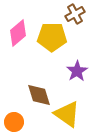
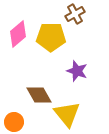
pink diamond: moved 1 px down
yellow pentagon: moved 1 px left
purple star: rotated 20 degrees counterclockwise
brown diamond: rotated 12 degrees counterclockwise
yellow triangle: rotated 16 degrees clockwise
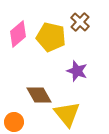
brown cross: moved 5 px right, 8 px down; rotated 18 degrees counterclockwise
yellow pentagon: rotated 12 degrees clockwise
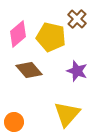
brown cross: moved 3 px left, 3 px up
brown diamond: moved 10 px left, 25 px up; rotated 12 degrees counterclockwise
yellow triangle: rotated 20 degrees clockwise
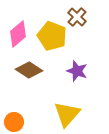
brown cross: moved 2 px up
yellow pentagon: moved 1 px right, 1 px up; rotated 8 degrees clockwise
brown diamond: rotated 16 degrees counterclockwise
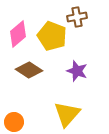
brown cross: rotated 36 degrees clockwise
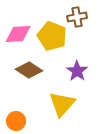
pink diamond: rotated 36 degrees clockwise
purple star: rotated 15 degrees clockwise
yellow triangle: moved 5 px left, 10 px up
orange circle: moved 2 px right, 1 px up
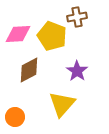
brown diamond: rotated 60 degrees counterclockwise
orange circle: moved 1 px left, 4 px up
